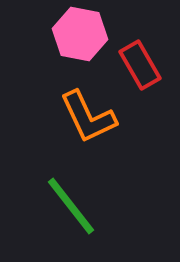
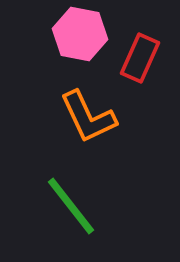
red rectangle: moved 7 px up; rotated 54 degrees clockwise
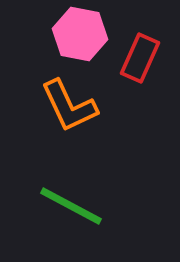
orange L-shape: moved 19 px left, 11 px up
green line: rotated 24 degrees counterclockwise
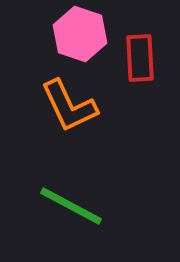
pink hexagon: rotated 8 degrees clockwise
red rectangle: rotated 27 degrees counterclockwise
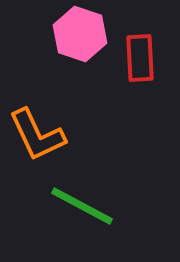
orange L-shape: moved 32 px left, 29 px down
green line: moved 11 px right
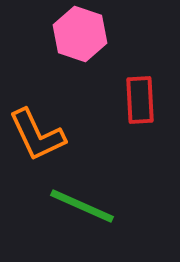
red rectangle: moved 42 px down
green line: rotated 4 degrees counterclockwise
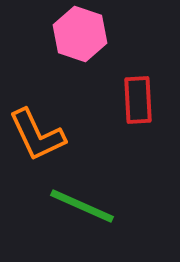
red rectangle: moved 2 px left
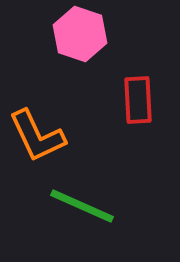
orange L-shape: moved 1 px down
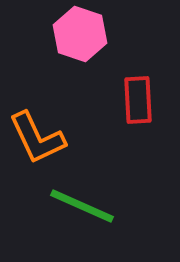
orange L-shape: moved 2 px down
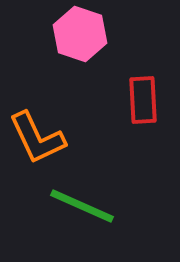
red rectangle: moved 5 px right
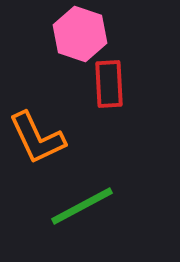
red rectangle: moved 34 px left, 16 px up
green line: rotated 52 degrees counterclockwise
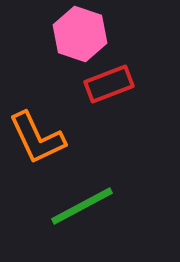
red rectangle: rotated 72 degrees clockwise
